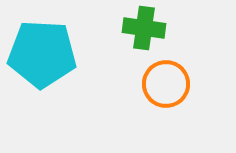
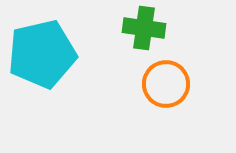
cyan pentagon: rotated 16 degrees counterclockwise
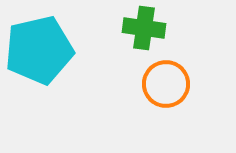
cyan pentagon: moved 3 px left, 4 px up
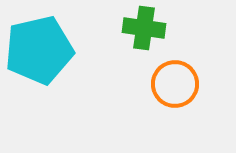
orange circle: moved 9 px right
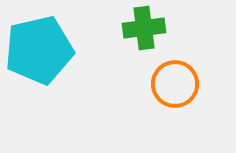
green cross: rotated 15 degrees counterclockwise
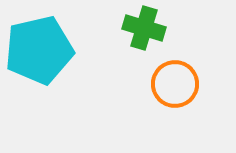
green cross: rotated 24 degrees clockwise
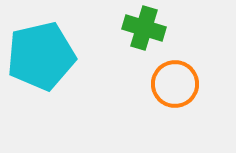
cyan pentagon: moved 2 px right, 6 px down
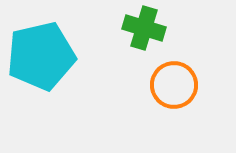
orange circle: moved 1 px left, 1 px down
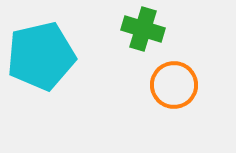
green cross: moved 1 px left, 1 px down
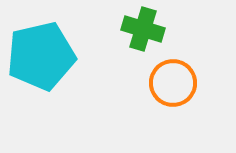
orange circle: moved 1 px left, 2 px up
